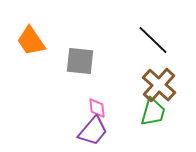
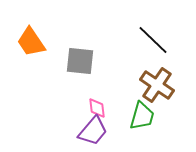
orange trapezoid: moved 1 px down
brown cross: moved 2 px left; rotated 8 degrees counterclockwise
green trapezoid: moved 11 px left, 4 px down
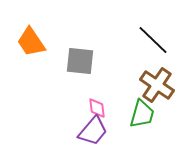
green trapezoid: moved 2 px up
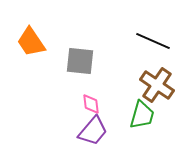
black line: moved 1 px down; rotated 20 degrees counterclockwise
pink diamond: moved 6 px left, 4 px up
green trapezoid: moved 1 px down
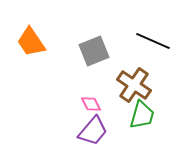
gray square: moved 14 px right, 10 px up; rotated 28 degrees counterclockwise
brown cross: moved 23 px left
pink diamond: rotated 20 degrees counterclockwise
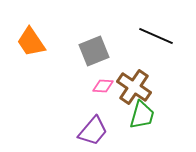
black line: moved 3 px right, 5 px up
brown cross: moved 2 px down
pink diamond: moved 12 px right, 18 px up; rotated 60 degrees counterclockwise
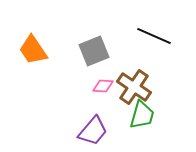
black line: moved 2 px left
orange trapezoid: moved 2 px right, 8 px down
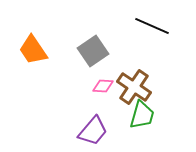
black line: moved 2 px left, 10 px up
gray square: moved 1 px left; rotated 12 degrees counterclockwise
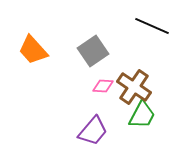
orange trapezoid: rotated 8 degrees counterclockwise
green trapezoid: rotated 12 degrees clockwise
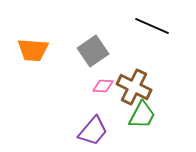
orange trapezoid: rotated 44 degrees counterclockwise
brown cross: rotated 8 degrees counterclockwise
